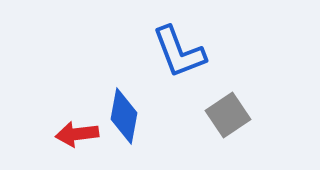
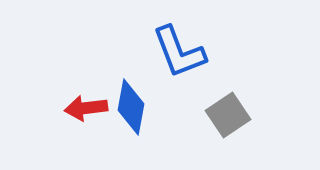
blue diamond: moved 7 px right, 9 px up
red arrow: moved 9 px right, 26 px up
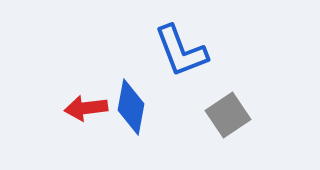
blue L-shape: moved 2 px right, 1 px up
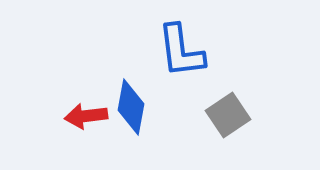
blue L-shape: rotated 14 degrees clockwise
red arrow: moved 8 px down
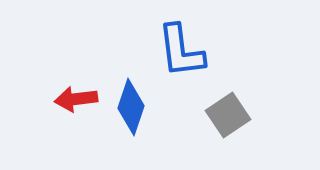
blue diamond: rotated 8 degrees clockwise
red arrow: moved 10 px left, 17 px up
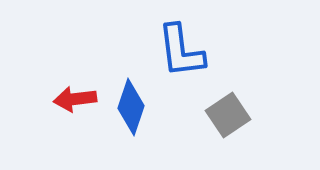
red arrow: moved 1 px left
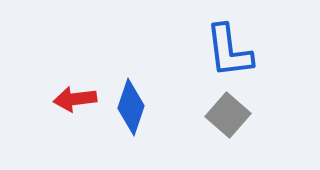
blue L-shape: moved 48 px right
gray square: rotated 15 degrees counterclockwise
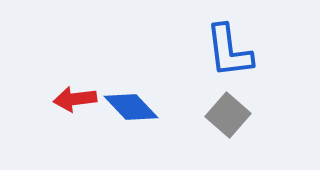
blue diamond: rotated 62 degrees counterclockwise
